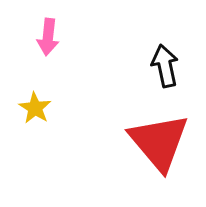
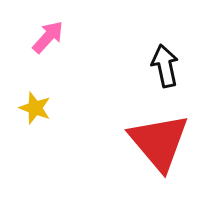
pink arrow: rotated 144 degrees counterclockwise
yellow star: rotated 12 degrees counterclockwise
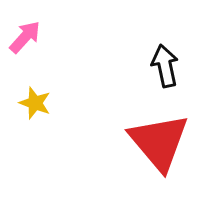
pink arrow: moved 23 px left
yellow star: moved 5 px up
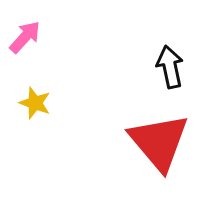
black arrow: moved 5 px right, 1 px down
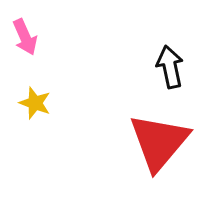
pink arrow: rotated 114 degrees clockwise
red triangle: rotated 20 degrees clockwise
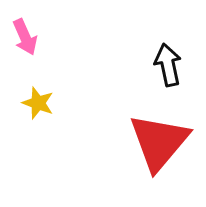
black arrow: moved 2 px left, 2 px up
yellow star: moved 3 px right
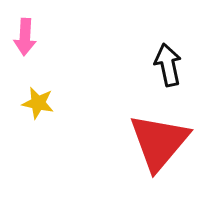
pink arrow: rotated 27 degrees clockwise
yellow star: rotated 8 degrees counterclockwise
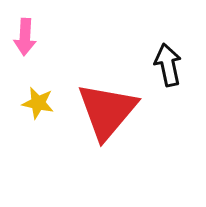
red triangle: moved 52 px left, 31 px up
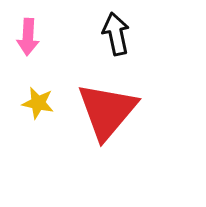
pink arrow: moved 3 px right
black arrow: moved 52 px left, 31 px up
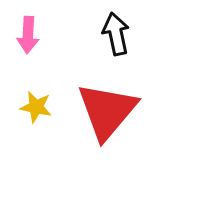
pink arrow: moved 2 px up
yellow star: moved 2 px left, 4 px down
